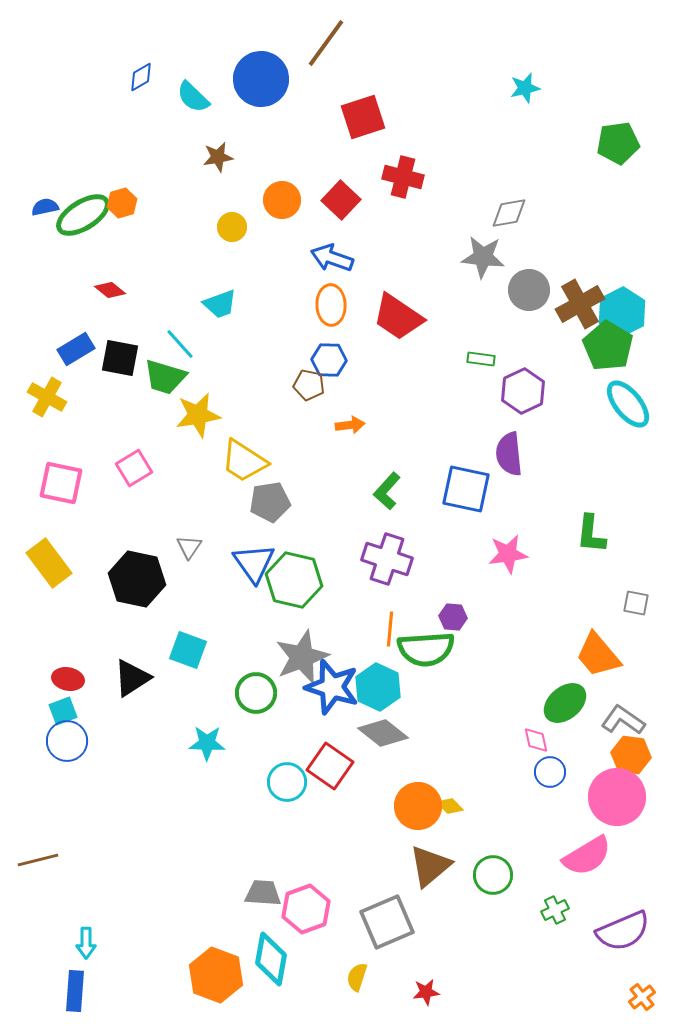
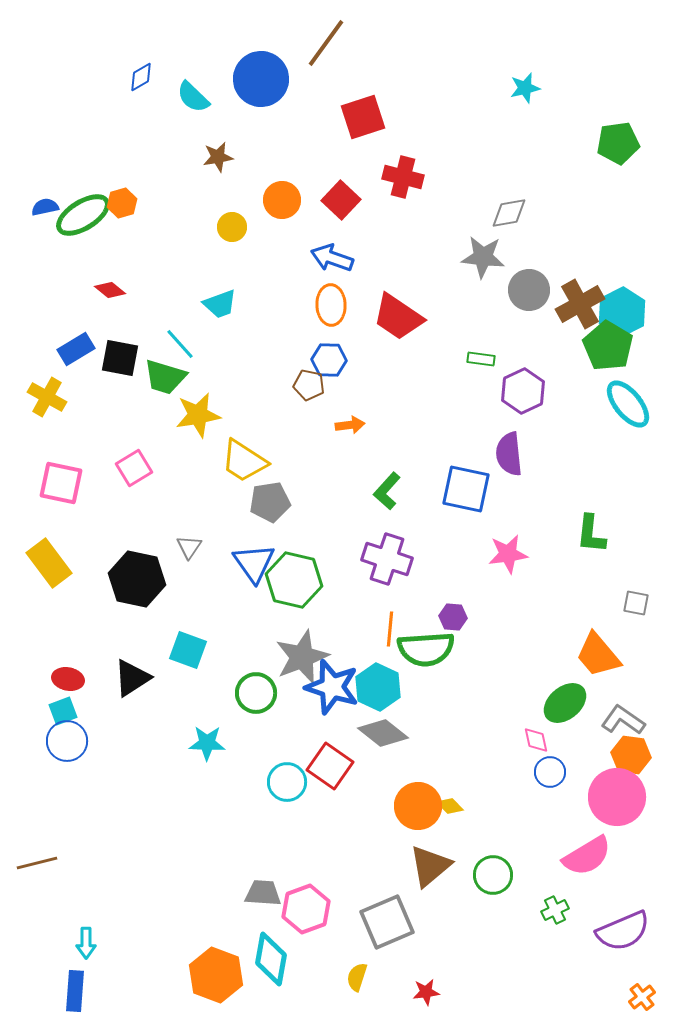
brown line at (38, 860): moved 1 px left, 3 px down
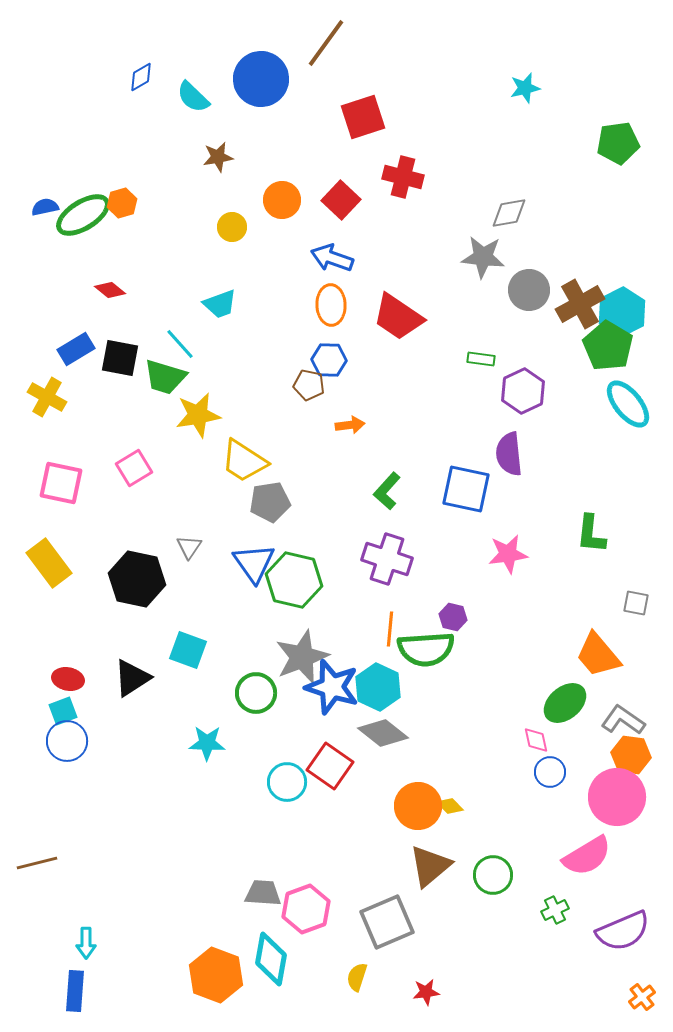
purple hexagon at (453, 617): rotated 8 degrees clockwise
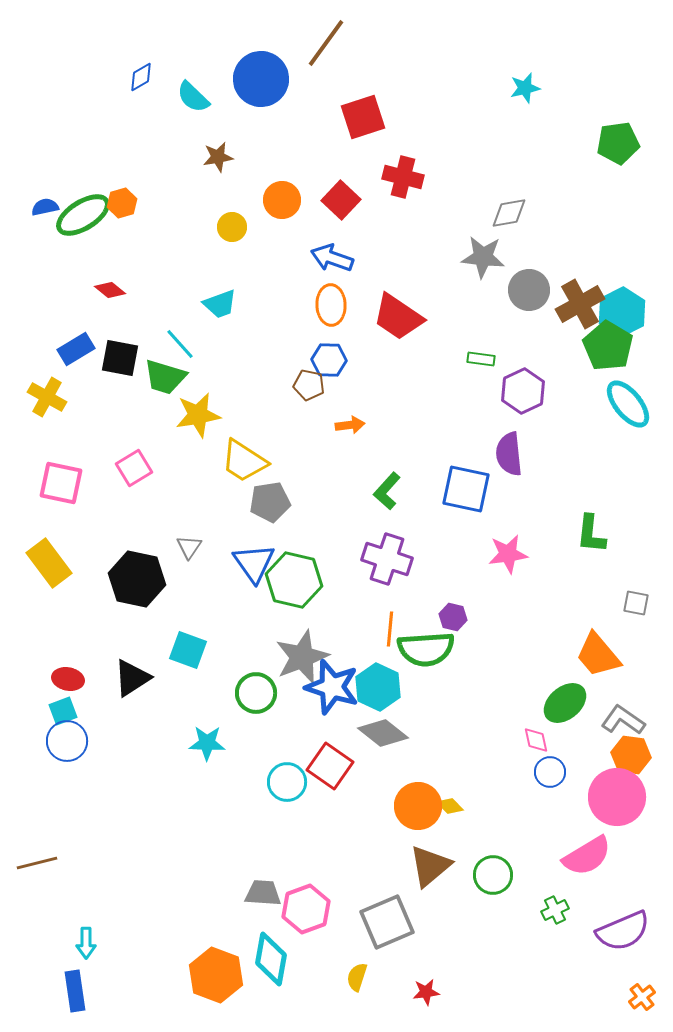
blue rectangle at (75, 991): rotated 12 degrees counterclockwise
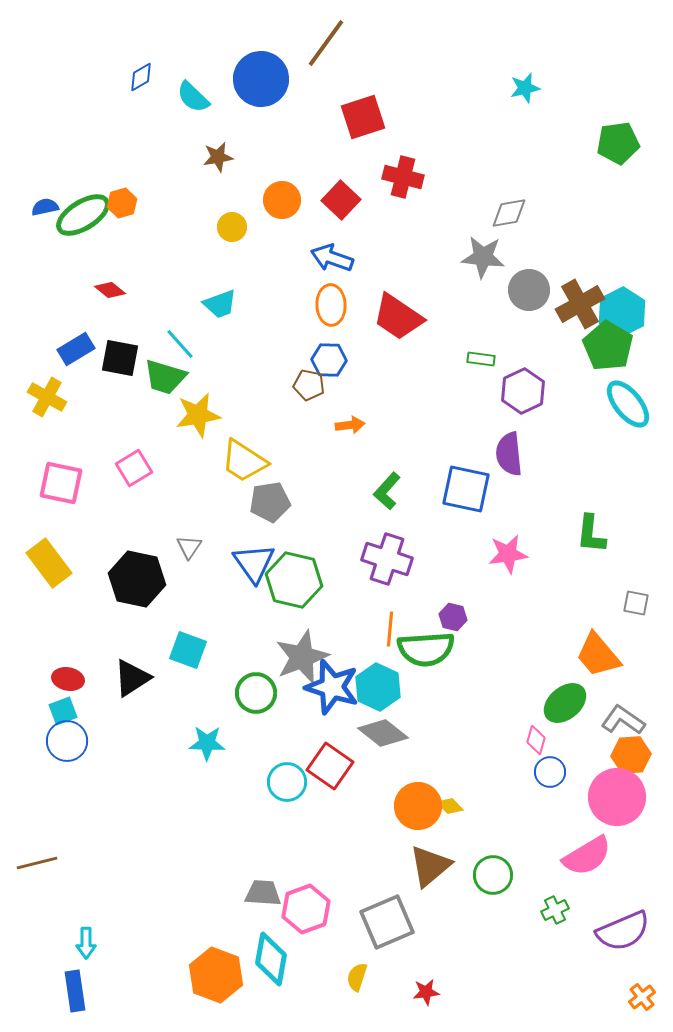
pink diamond at (536, 740): rotated 28 degrees clockwise
orange hexagon at (631, 755): rotated 12 degrees counterclockwise
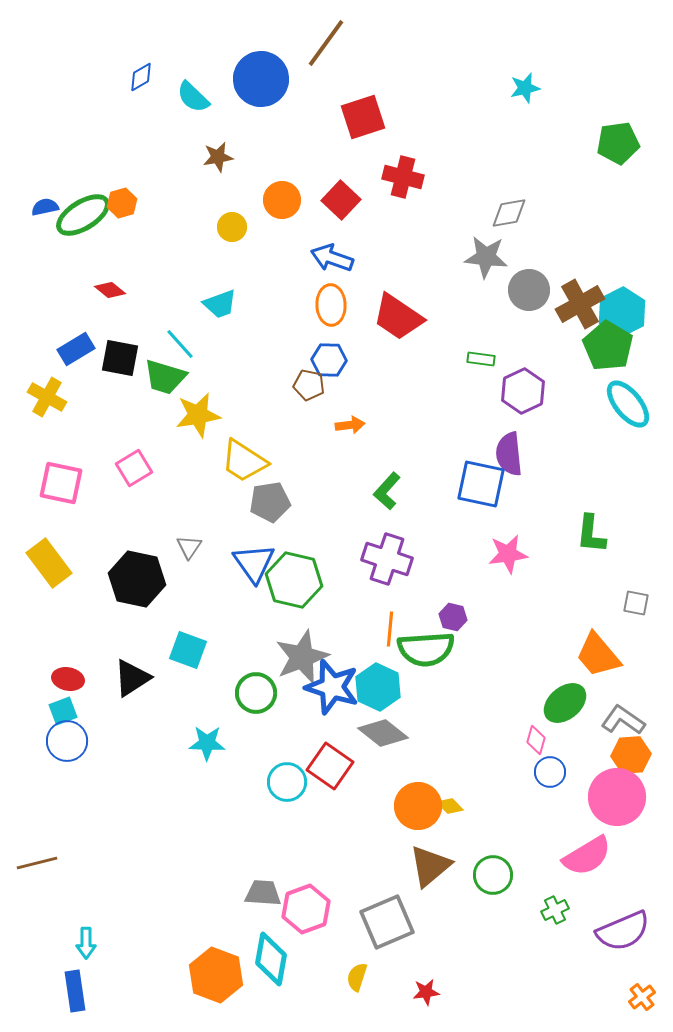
gray star at (483, 257): moved 3 px right
blue square at (466, 489): moved 15 px right, 5 px up
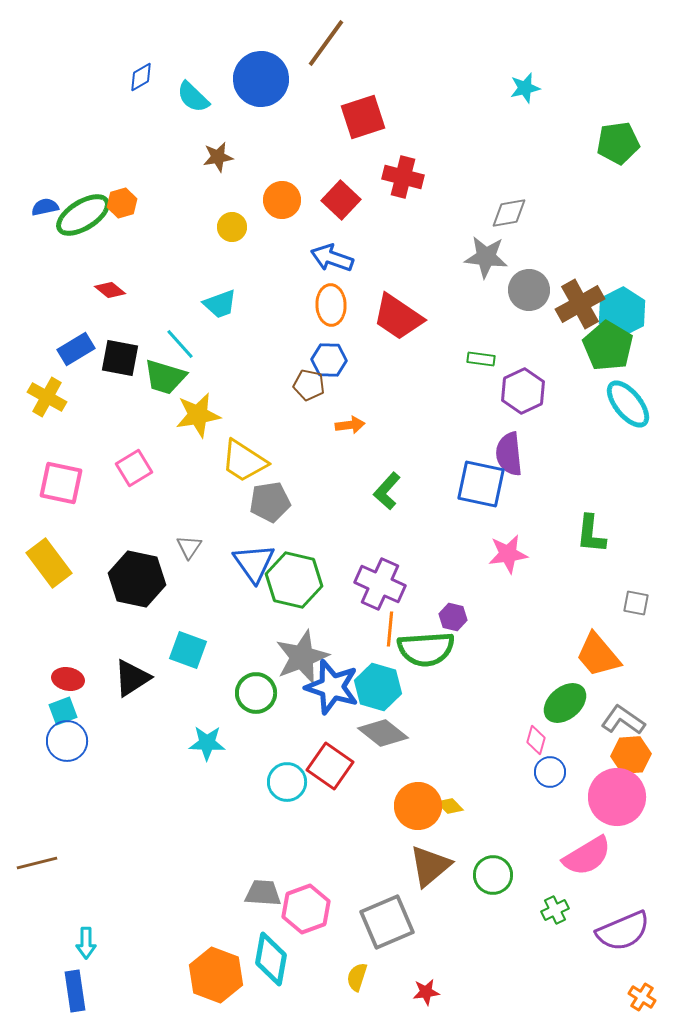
purple cross at (387, 559): moved 7 px left, 25 px down; rotated 6 degrees clockwise
cyan hexagon at (378, 687): rotated 9 degrees counterclockwise
orange cross at (642, 997): rotated 20 degrees counterclockwise
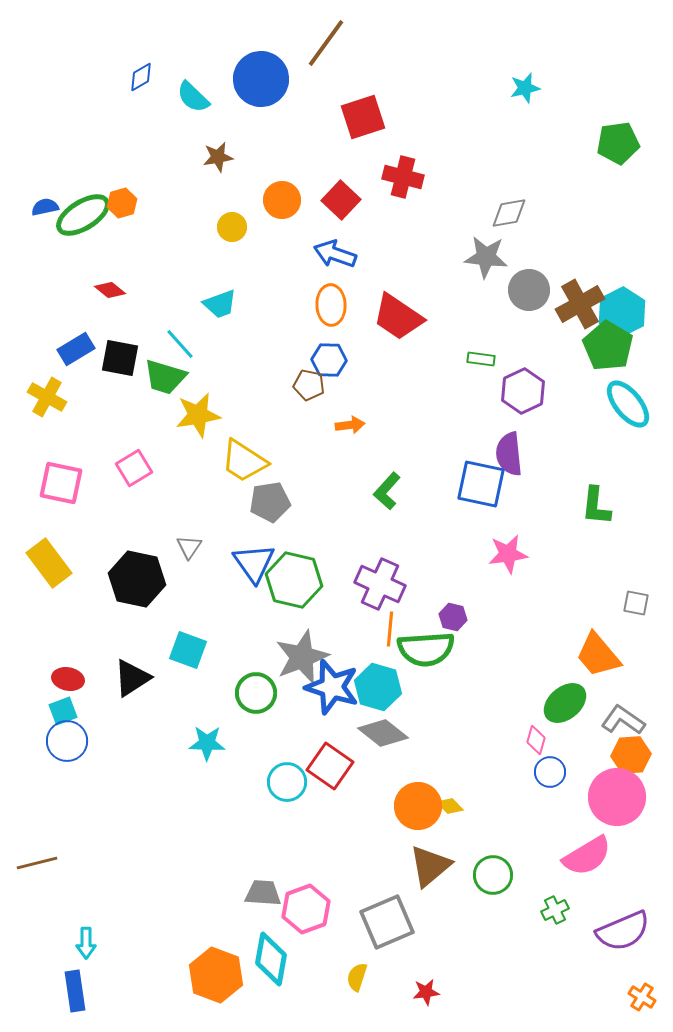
blue arrow at (332, 258): moved 3 px right, 4 px up
green L-shape at (591, 534): moved 5 px right, 28 px up
